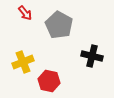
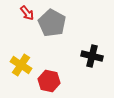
red arrow: moved 2 px right
gray pentagon: moved 7 px left, 2 px up
yellow cross: moved 2 px left, 3 px down; rotated 35 degrees counterclockwise
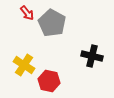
yellow cross: moved 3 px right
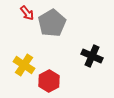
gray pentagon: rotated 12 degrees clockwise
black cross: rotated 10 degrees clockwise
red hexagon: rotated 20 degrees clockwise
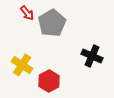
yellow cross: moved 2 px left
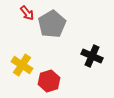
gray pentagon: moved 1 px down
red hexagon: rotated 10 degrees clockwise
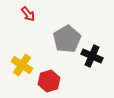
red arrow: moved 1 px right, 1 px down
gray pentagon: moved 15 px right, 15 px down
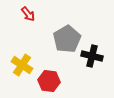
black cross: rotated 10 degrees counterclockwise
red hexagon: rotated 25 degrees clockwise
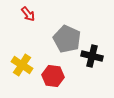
gray pentagon: rotated 16 degrees counterclockwise
red hexagon: moved 4 px right, 5 px up
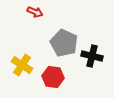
red arrow: moved 7 px right, 2 px up; rotated 28 degrees counterclockwise
gray pentagon: moved 3 px left, 4 px down
red hexagon: moved 1 px down
